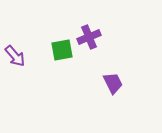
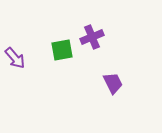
purple cross: moved 3 px right
purple arrow: moved 2 px down
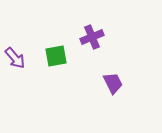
green square: moved 6 px left, 6 px down
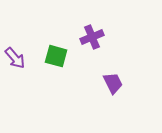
green square: rotated 25 degrees clockwise
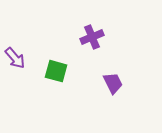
green square: moved 15 px down
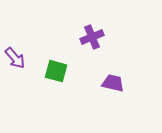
purple trapezoid: rotated 50 degrees counterclockwise
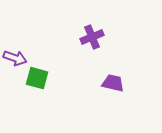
purple arrow: rotated 30 degrees counterclockwise
green square: moved 19 px left, 7 px down
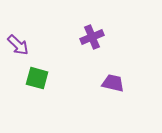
purple arrow: moved 3 px right, 13 px up; rotated 25 degrees clockwise
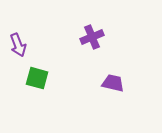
purple arrow: rotated 25 degrees clockwise
